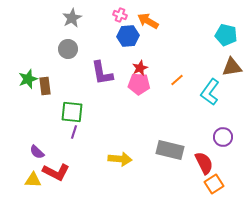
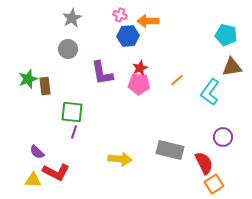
orange arrow: rotated 30 degrees counterclockwise
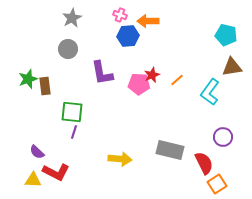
red star: moved 12 px right, 7 px down
orange square: moved 3 px right
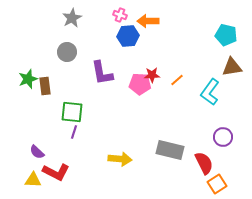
gray circle: moved 1 px left, 3 px down
red star: rotated 21 degrees clockwise
pink pentagon: moved 1 px right
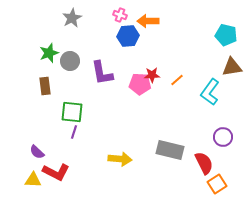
gray circle: moved 3 px right, 9 px down
green star: moved 21 px right, 26 px up
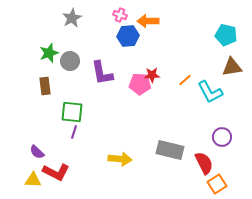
orange line: moved 8 px right
cyan L-shape: rotated 64 degrees counterclockwise
purple circle: moved 1 px left
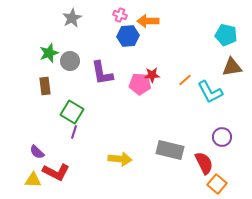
green square: rotated 25 degrees clockwise
orange square: rotated 18 degrees counterclockwise
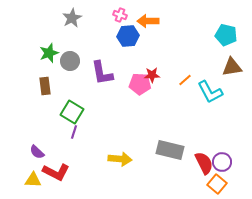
purple circle: moved 25 px down
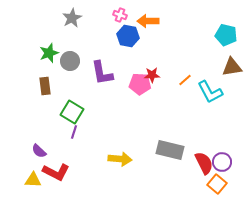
blue hexagon: rotated 15 degrees clockwise
purple semicircle: moved 2 px right, 1 px up
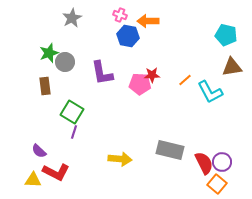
gray circle: moved 5 px left, 1 px down
